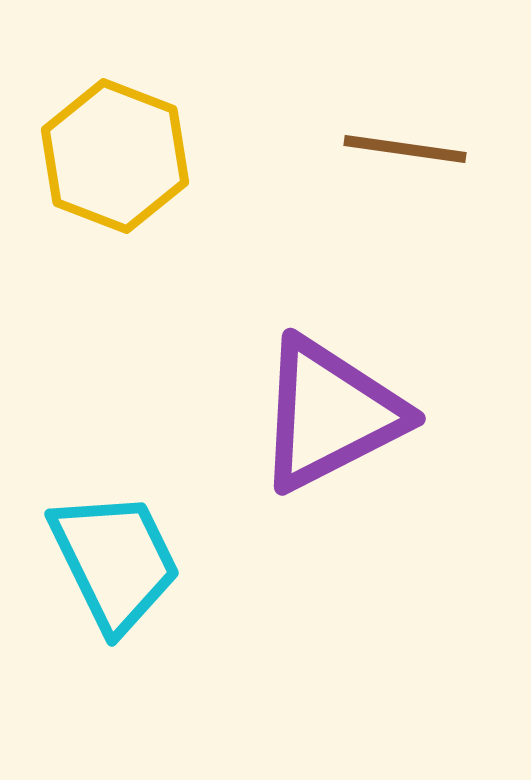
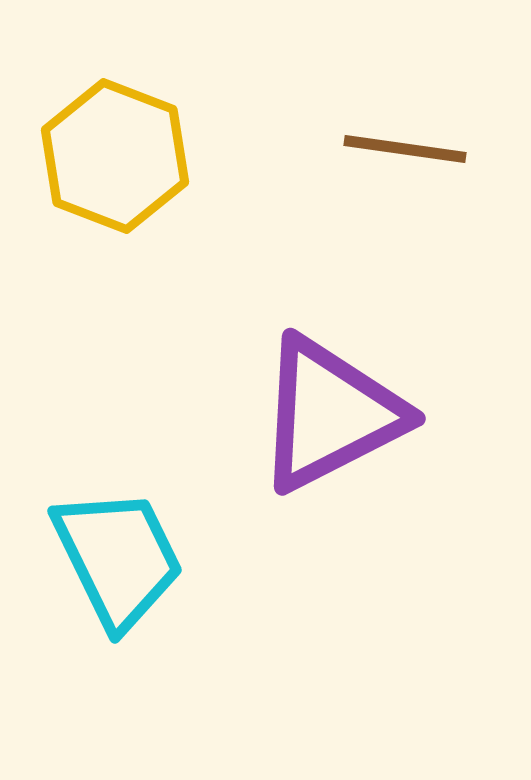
cyan trapezoid: moved 3 px right, 3 px up
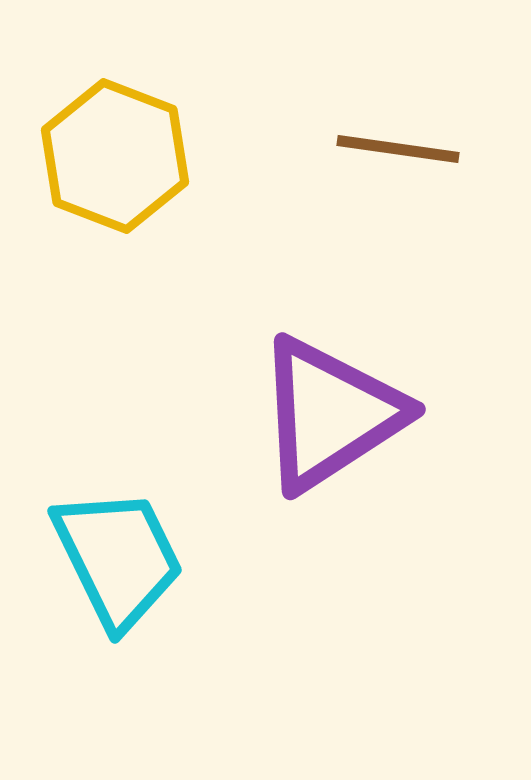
brown line: moved 7 px left
purple triangle: rotated 6 degrees counterclockwise
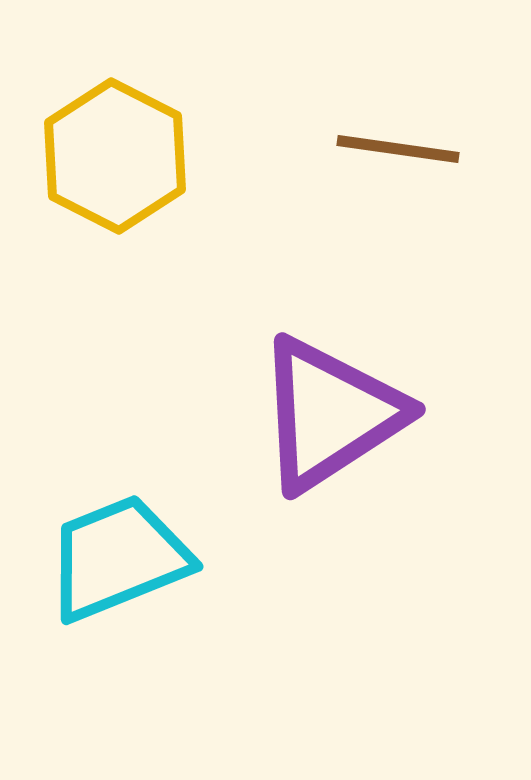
yellow hexagon: rotated 6 degrees clockwise
cyan trapezoid: rotated 86 degrees counterclockwise
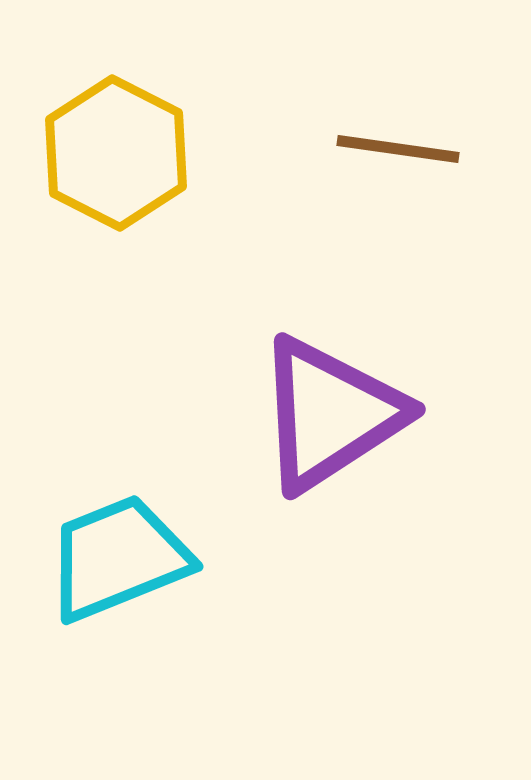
yellow hexagon: moved 1 px right, 3 px up
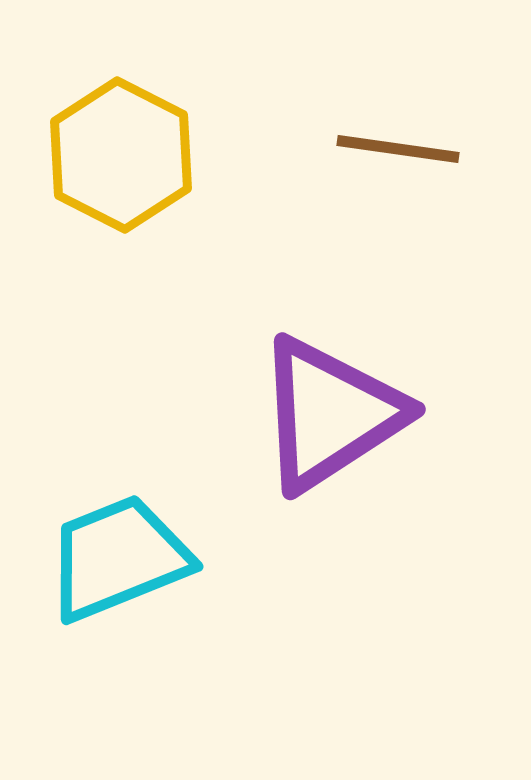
yellow hexagon: moved 5 px right, 2 px down
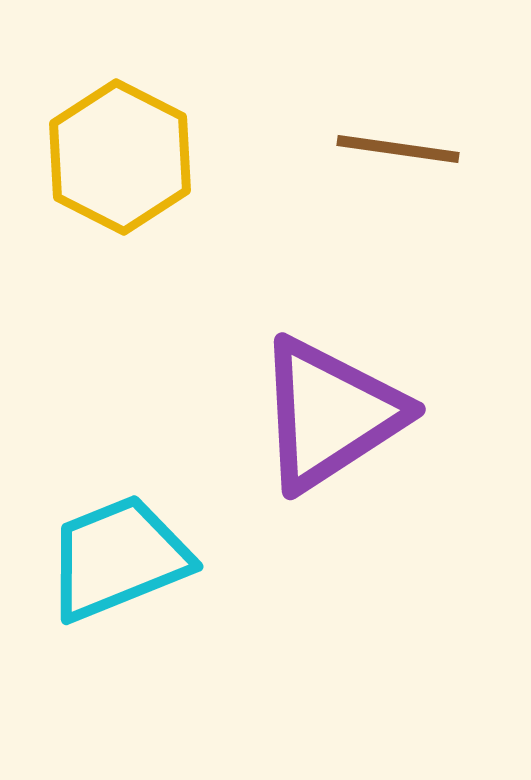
yellow hexagon: moved 1 px left, 2 px down
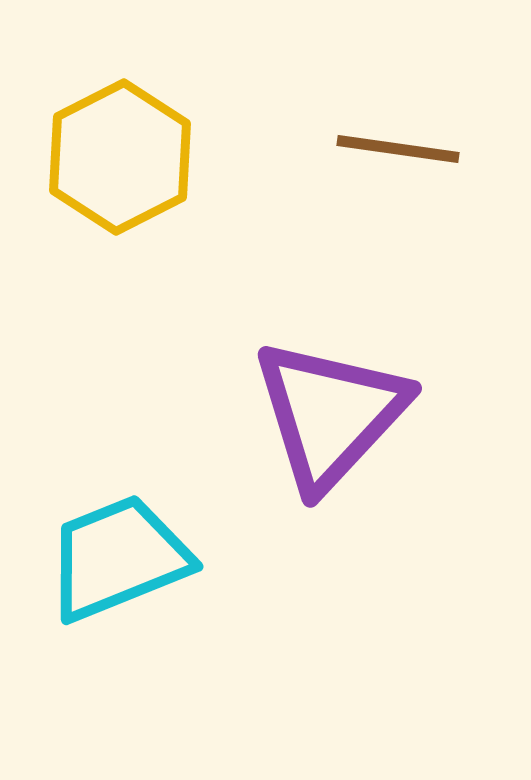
yellow hexagon: rotated 6 degrees clockwise
purple triangle: rotated 14 degrees counterclockwise
